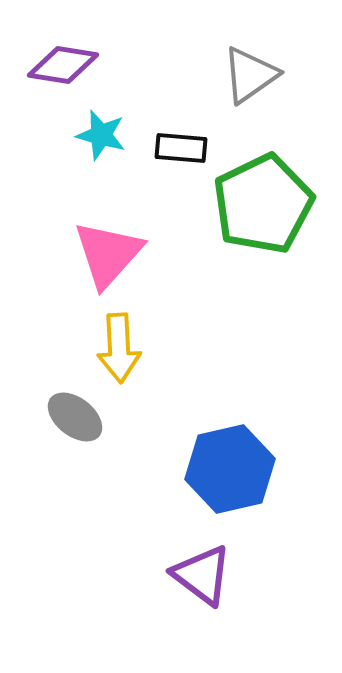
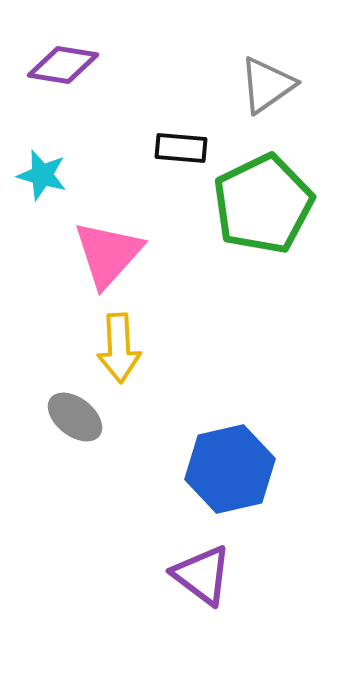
gray triangle: moved 17 px right, 10 px down
cyan star: moved 59 px left, 40 px down
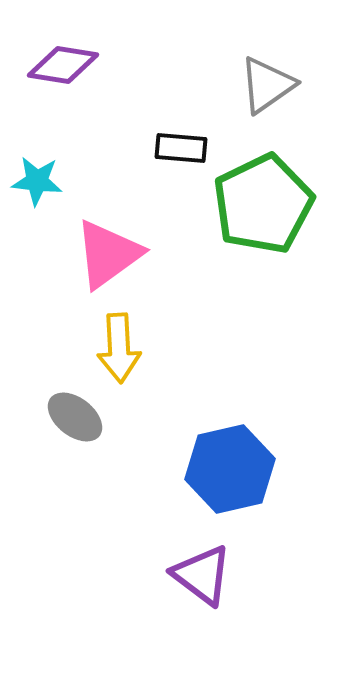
cyan star: moved 5 px left, 6 px down; rotated 9 degrees counterclockwise
pink triangle: rotated 12 degrees clockwise
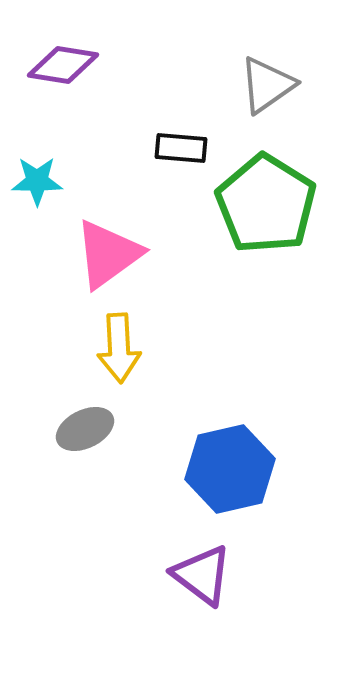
cyan star: rotated 6 degrees counterclockwise
green pentagon: moved 3 px right; rotated 14 degrees counterclockwise
gray ellipse: moved 10 px right, 12 px down; rotated 64 degrees counterclockwise
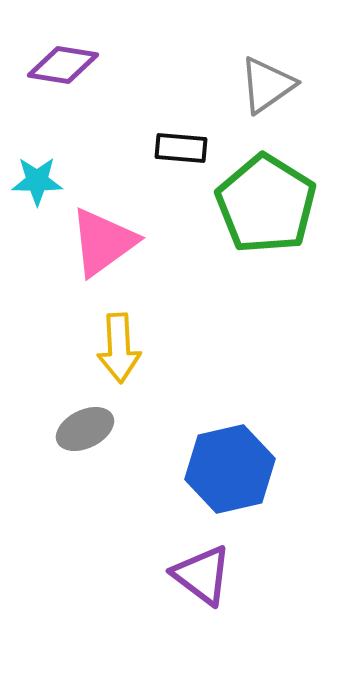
pink triangle: moved 5 px left, 12 px up
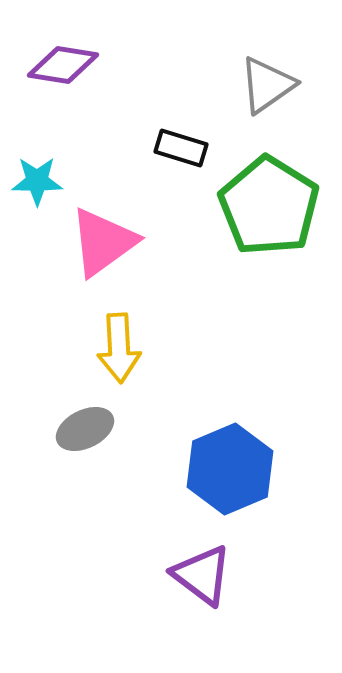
black rectangle: rotated 12 degrees clockwise
green pentagon: moved 3 px right, 2 px down
blue hexagon: rotated 10 degrees counterclockwise
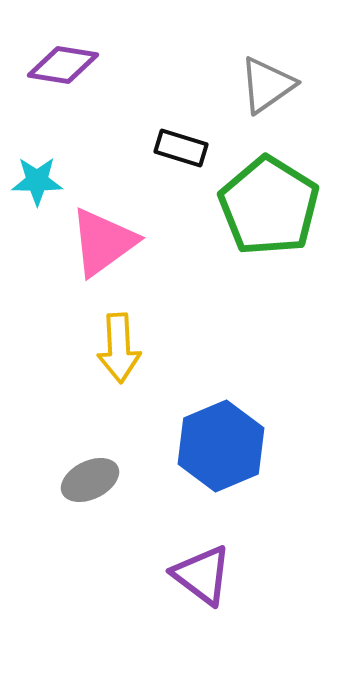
gray ellipse: moved 5 px right, 51 px down
blue hexagon: moved 9 px left, 23 px up
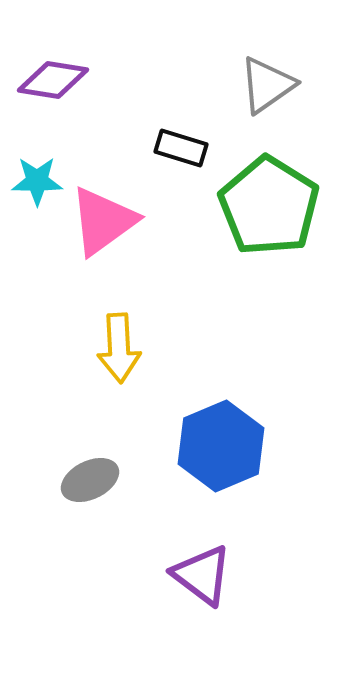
purple diamond: moved 10 px left, 15 px down
pink triangle: moved 21 px up
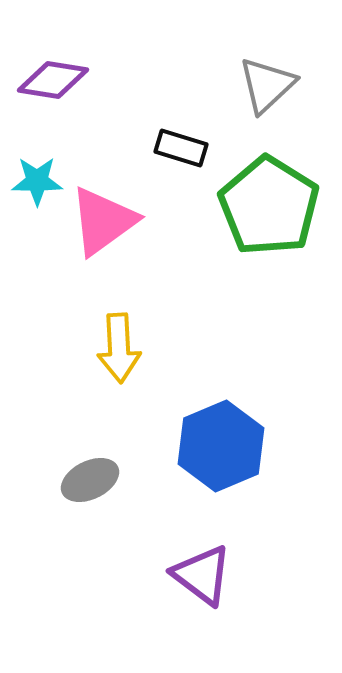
gray triangle: rotated 8 degrees counterclockwise
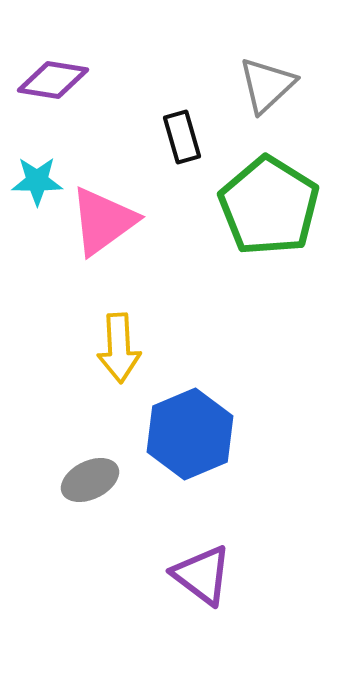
black rectangle: moved 1 px right, 11 px up; rotated 57 degrees clockwise
blue hexagon: moved 31 px left, 12 px up
